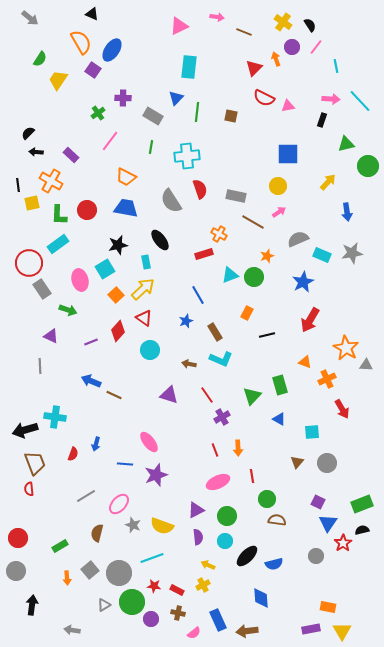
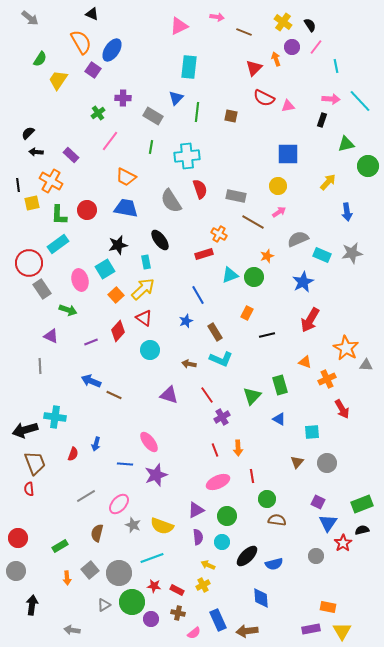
cyan circle at (225, 541): moved 3 px left, 1 px down
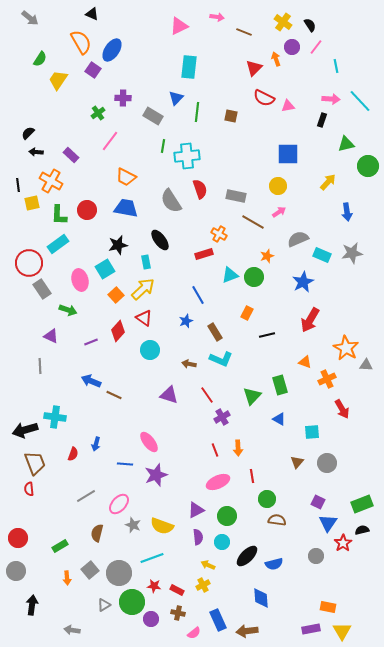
green line at (151, 147): moved 12 px right, 1 px up
